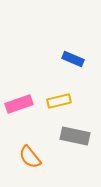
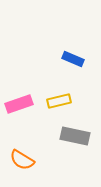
orange semicircle: moved 8 px left, 3 px down; rotated 20 degrees counterclockwise
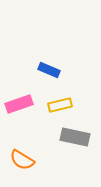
blue rectangle: moved 24 px left, 11 px down
yellow rectangle: moved 1 px right, 4 px down
gray rectangle: moved 1 px down
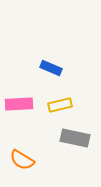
blue rectangle: moved 2 px right, 2 px up
pink rectangle: rotated 16 degrees clockwise
gray rectangle: moved 1 px down
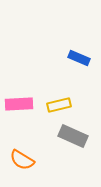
blue rectangle: moved 28 px right, 10 px up
yellow rectangle: moved 1 px left
gray rectangle: moved 2 px left, 2 px up; rotated 12 degrees clockwise
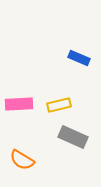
gray rectangle: moved 1 px down
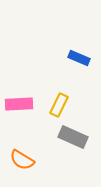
yellow rectangle: rotated 50 degrees counterclockwise
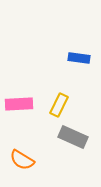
blue rectangle: rotated 15 degrees counterclockwise
